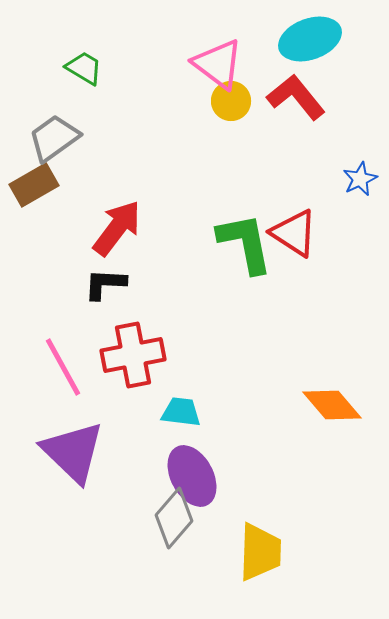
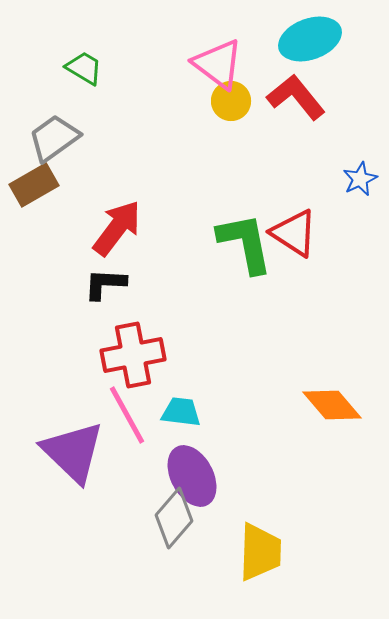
pink line: moved 64 px right, 48 px down
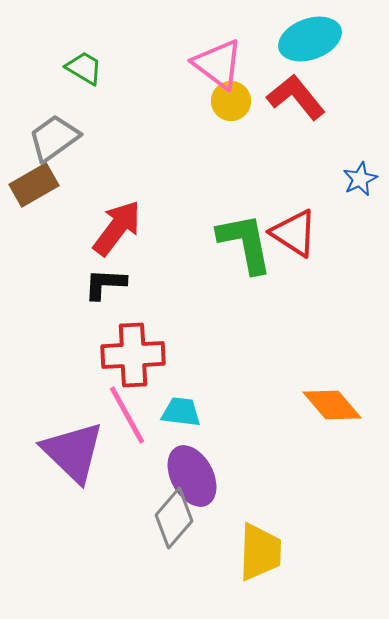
red cross: rotated 8 degrees clockwise
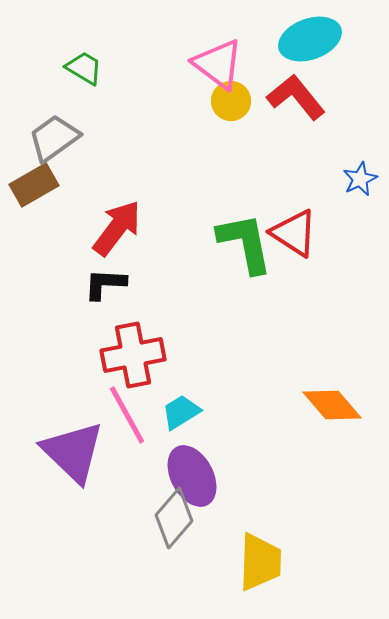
red cross: rotated 8 degrees counterclockwise
cyan trapezoid: rotated 39 degrees counterclockwise
yellow trapezoid: moved 10 px down
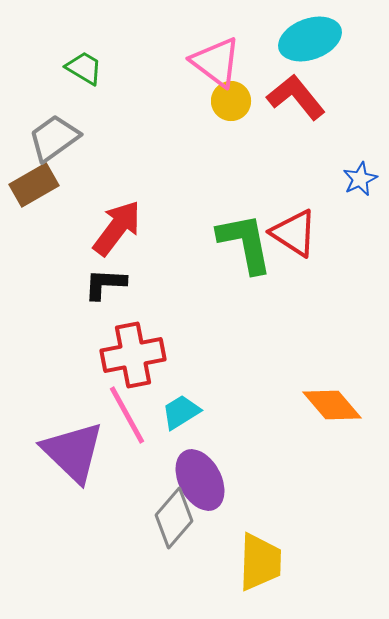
pink triangle: moved 2 px left, 2 px up
purple ellipse: moved 8 px right, 4 px down
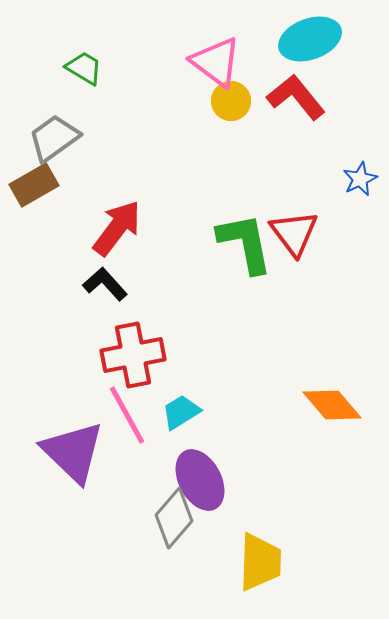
red triangle: rotated 20 degrees clockwise
black L-shape: rotated 45 degrees clockwise
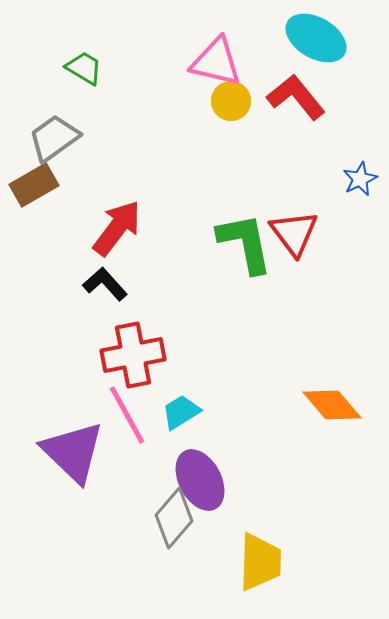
cyan ellipse: moved 6 px right, 1 px up; rotated 50 degrees clockwise
pink triangle: rotated 24 degrees counterclockwise
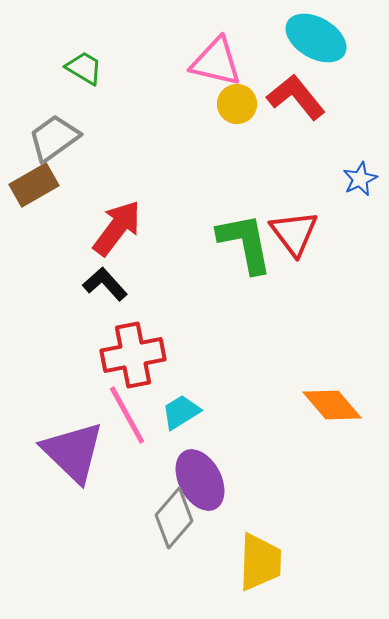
yellow circle: moved 6 px right, 3 px down
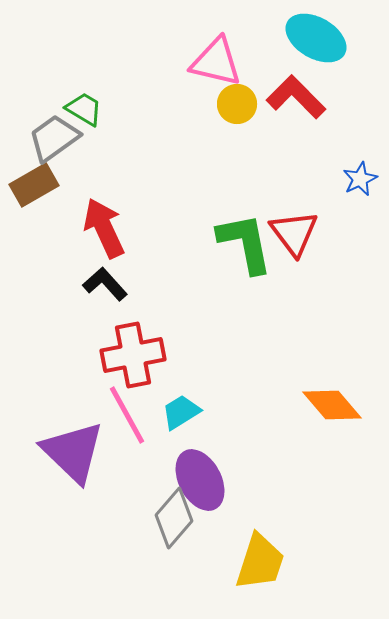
green trapezoid: moved 41 px down
red L-shape: rotated 6 degrees counterclockwise
red arrow: moved 13 px left; rotated 62 degrees counterclockwise
yellow trapezoid: rotated 16 degrees clockwise
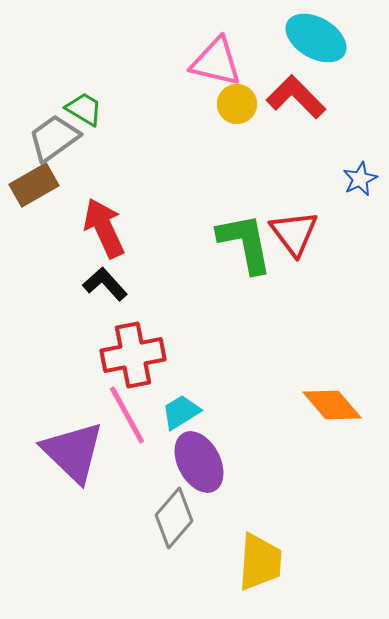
purple ellipse: moved 1 px left, 18 px up
yellow trapezoid: rotated 14 degrees counterclockwise
